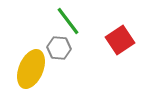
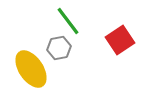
gray hexagon: rotated 15 degrees counterclockwise
yellow ellipse: rotated 57 degrees counterclockwise
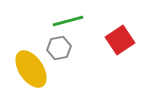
green line: rotated 68 degrees counterclockwise
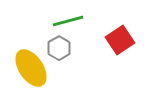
gray hexagon: rotated 20 degrees counterclockwise
yellow ellipse: moved 1 px up
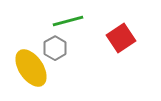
red square: moved 1 px right, 2 px up
gray hexagon: moved 4 px left
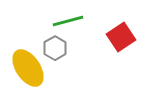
red square: moved 1 px up
yellow ellipse: moved 3 px left
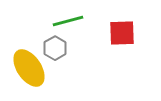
red square: moved 1 px right, 4 px up; rotated 32 degrees clockwise
yellow ellipse: moved 1 px right
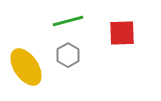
gray hexagon: moved 13 px right, 7 px down
yellow ellipse: moved 3 px left, 1 px up
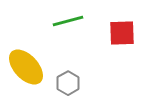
gray hexagon: moved 28 px down
yellow ellipse: rotated 9 degrees counterclockwise
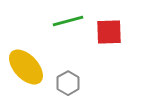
red square: moved 13 px left, 1 px up
